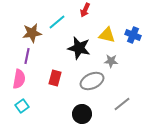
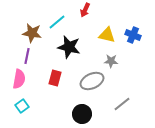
brown star: rotated 18 degrees clockwise
black star: moved 10 px left, 1 px up
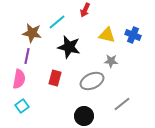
black circle: moved 2 px right, 2 px down
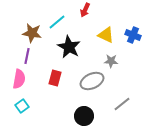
yellow triangle: moved 1 px left; rotated 12 degrees clockwise
black star: rotated 15 degrees clockwise
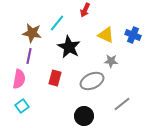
cyan line: moved 1 px down; rotated 12 degrees counterclockwise
purple line: moved 2 px right
